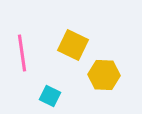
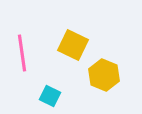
yellow hexagon: rotated 20 degrees clockwise
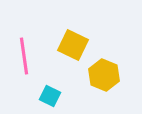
pink line: moved 2 px right, 3 px down
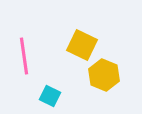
yellow square: moved 9 px right
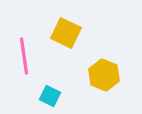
yellow square: moved 16 px left, 12 px up
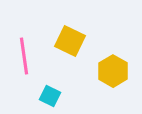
yellow square: moved 4 px right, 8 px down
yellow hexagon: moved 9 px right, 4 px up; rotated 8 degrees clockwise
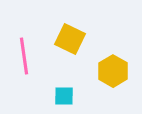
yellow square: moved 2 px up
cyan square: moved 14 px right; rotated 25 degrees counterclockwise
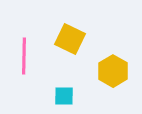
pink line: rotated 9 degrees clockwise
